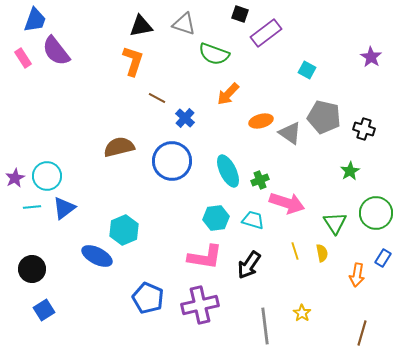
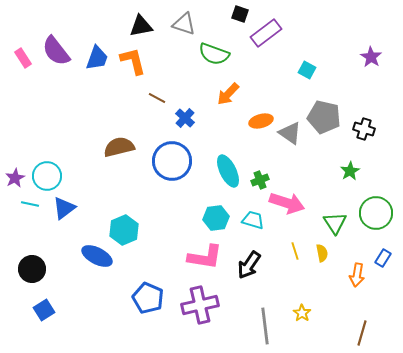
blue trapezoid at (35, 20): moved 62 px right, 38 px down
orange L-shape at (133, 61): rotated 32 degrees counterclockwise
cyan line at (32, 207): moved 2 px left, 3 px up; rotated 18 degrees clockwise
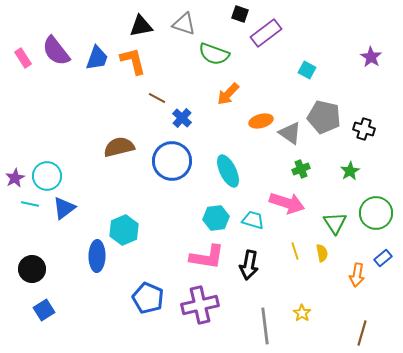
blue cross at (185, 118): moved 3 px left
green cross at (260, 180): moved 41 px right, 11 px up
blue ellipse at (97, 256): rotated 64 degrees clockwise
pink L-shape at (205, 257): moved 2 px right
blue rectangle at (383, 258): rotated 18 degrees clockwise
black arrow at (249, 265): rotated 24 degrees counterclockwise
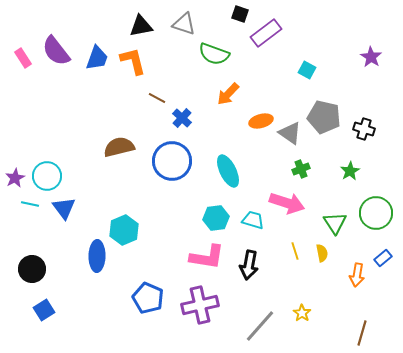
blue triangle at (64, 208): rotated 30 degrees counterclockwise
gray line at (265, 326): moved 5 px left; rotated 48 degrees clockwise
